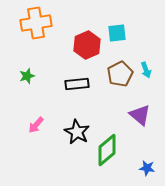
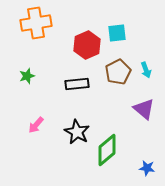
brown pentagon: moved 2 px left, 2 px up
purple triangle: moved 4 px right, 6 px up
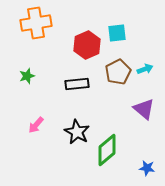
cyan arrow: moved 1 px left, 1 px up; rotated 91 degrees counterclockwise
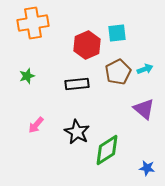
orange cross: moved 3 px left
green diamond: rotated 8 degrees clockwise
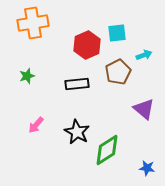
cyan arrow: moved 1 px left, 14 px up
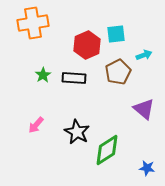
cyan square: moved 1 px left, 1 px down
green star: moved 16 px right, 1 px up; rotated 14 degrees counterclockwise
black rectangle: moved 3 px left, 6 px up; rotated 10 degrees clockwise
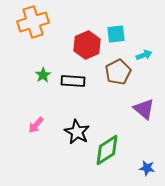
orange cross: moved 1 px up; rotated 8 degrees counterclockwise
black rectangle: moved 1 px left, 3 px down
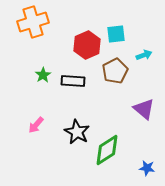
brown pentagon: moved 3 px left, 1 px up
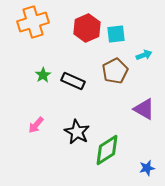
red hexagon: moved 17 px up
black rectangle: rotated 20 degrees clockwise
purple triangle: rotated 10 degrees counterclockwise
blue star: rotated 21 degrees counterclockwise
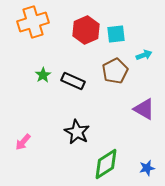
red hexagon: moved 1 px left, 2 px down
pink arrow: moved 13 px left, 17 px down
green diamond: moved 1 px left, 14 px down
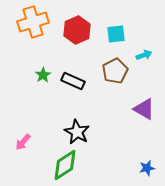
red hexagon: moved 9 px left
green diamond: moved 41 px left, 1 px down
